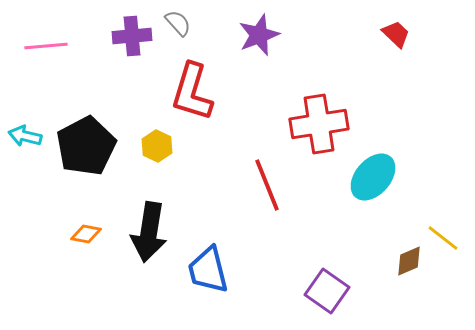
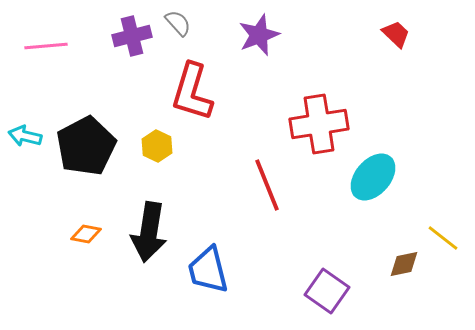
purple cross: rotated 9 degrees counterclockwise
brown diamond: moved 5 px left, 3 px down; rotated 12 degrees clockwise
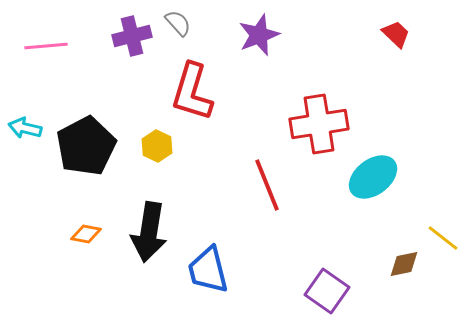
cyan arrow: moved 8 px up
cyan ellipse: rotated 12 degrees clockwise
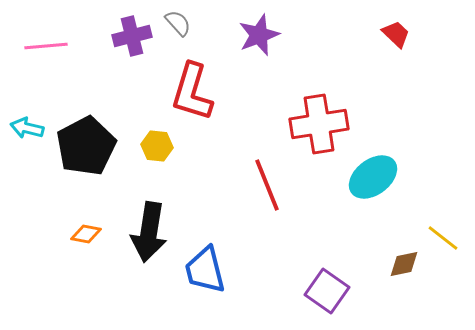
cyan arrow: moved 2 px right
yellow hexagon: rotated 20 degrees counterclockwise
blue trapezoid: moved 3 px left
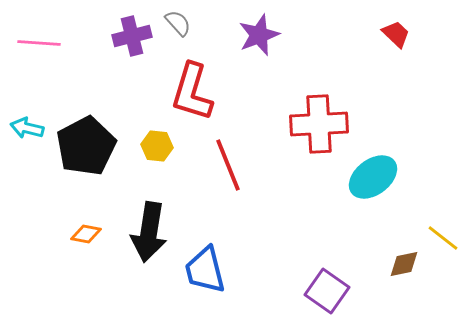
pink line: moved 7 px left, 3 px up; rotated 9 degrees clockwise
red cross: rotated 6 degrees clockwise
red line: moved 39 px left, 20 px up
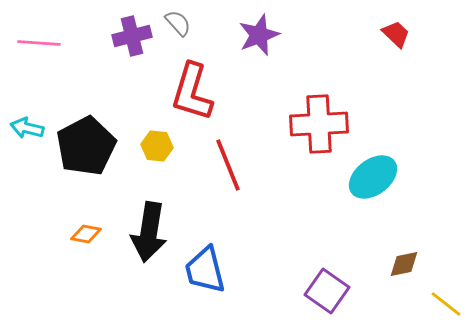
yellow line: moved 3 px right, 66 px down
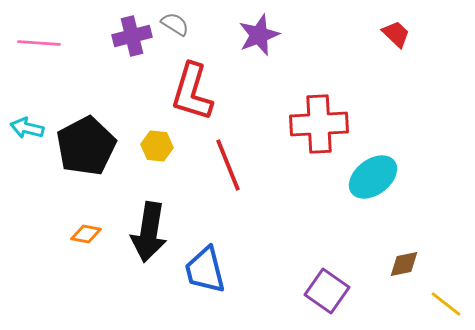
gray semicircle: moved 3 px left, 1 px down; rotated 16 degrees counterclockwise
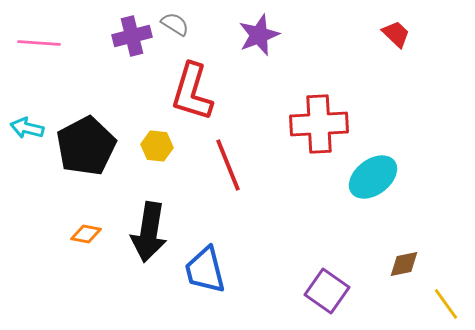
yellow line: rotated 16 degrees clockwise
